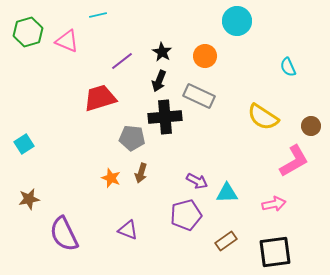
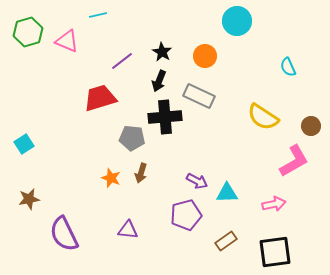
purple triangle: rotated 15 degrees counterclockwise
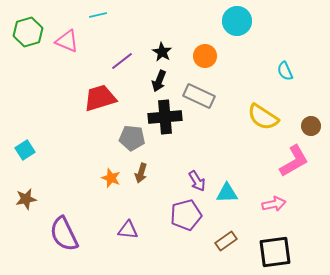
cyan semicircle: moved 3 px left, 4 px down
cyan square: moved 1 px right, 6 px down
purple arrow: rotated 30 degrees clockwise
brown star: moved 3 px left
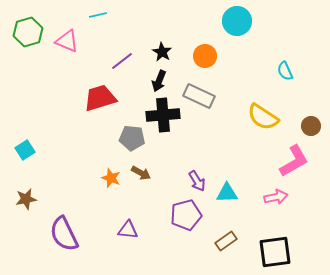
black cross: moved 2 px left, 2 px up
brown arrow: rotated 78 degrees counterclockwise
pink arrow: moved 2 px right, 7 px up
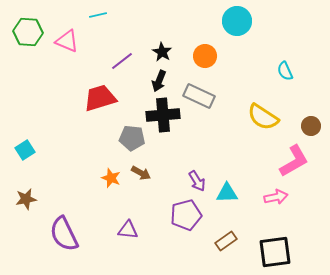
green hexagon: rotated 20 degrees clockwise
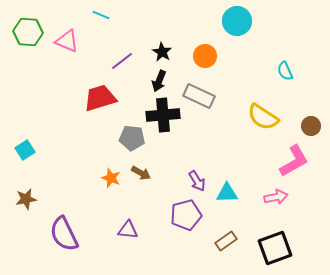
cyan line: moved 3 px right; rotated 36 degrees clockwise
black square: moved 4 px up; rotated 12 degrees counterclockwise
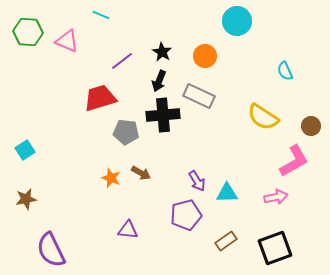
gray pentagon: moved 6 px left, 6 px up
purple semicircle: moved 13 px left, 16 px down
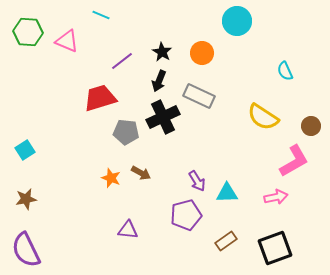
orange circle: moved 3 px left, 3 px up
black cross: moved 2 px down; rotated 20 degrees counterclockwise
purple semicircle: moved 25 px left
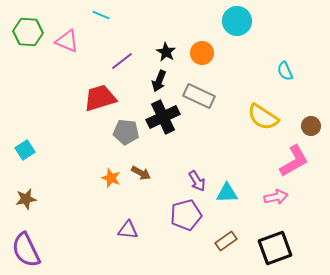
black star: moved 4 px right
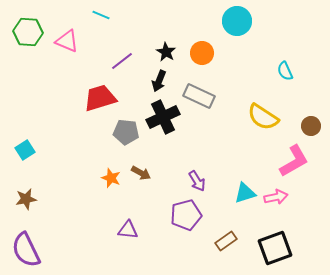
cyan triangle: moved 18 px right; rotated 15 degrees counterclockwise
